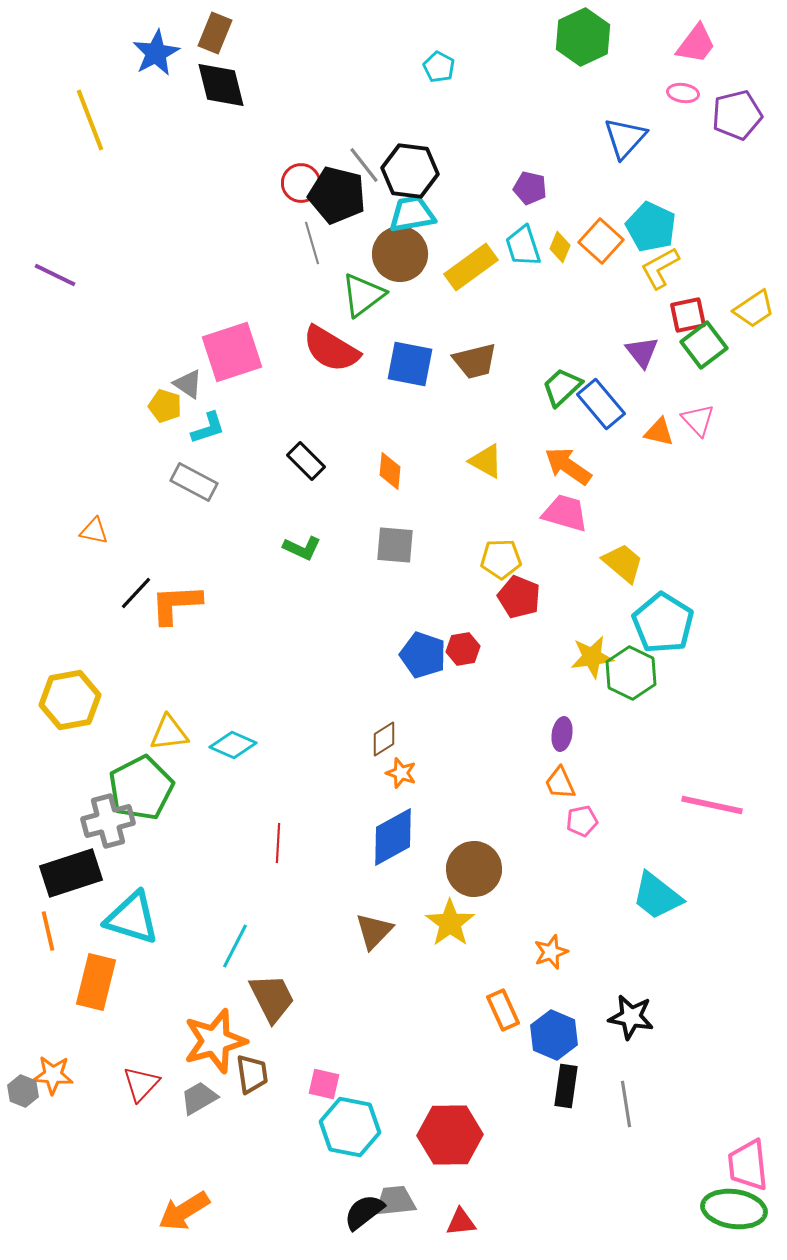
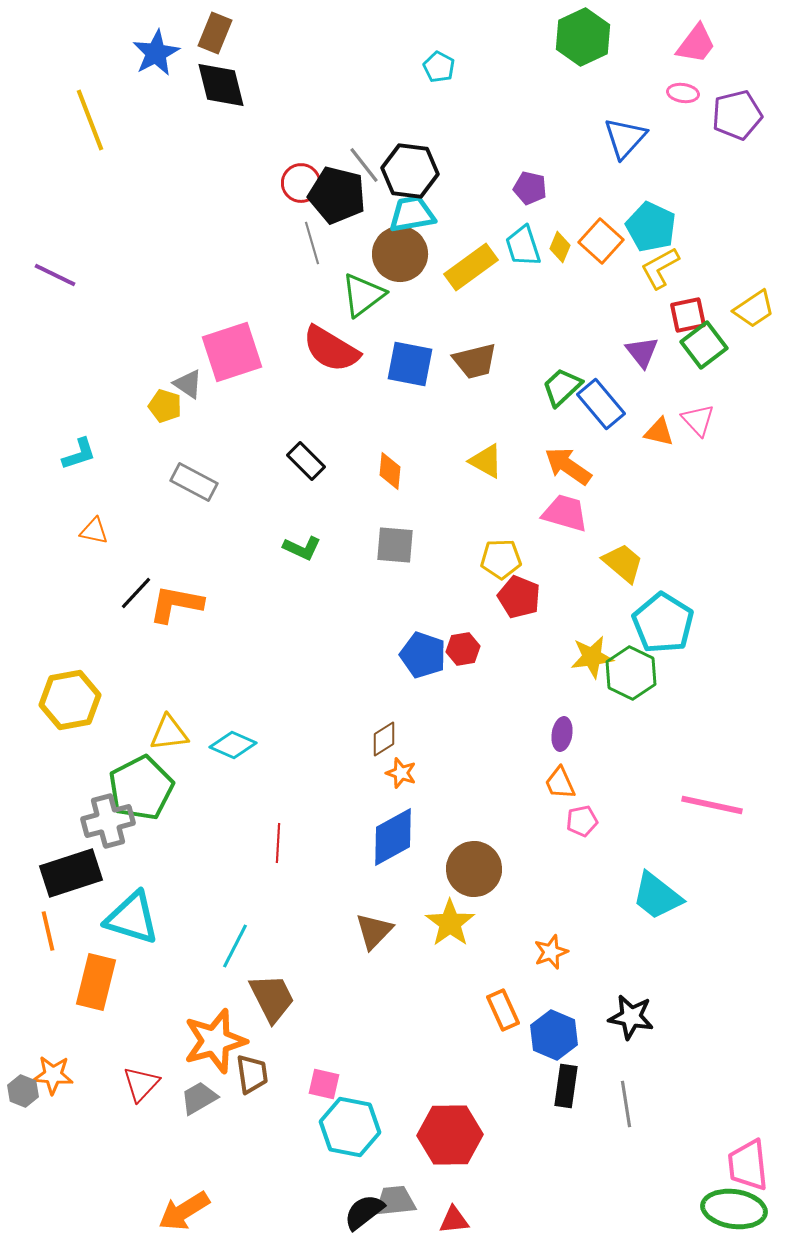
cyan L-shape at (208, 428): moved 129 px left, 26 px down
orange L-shape at (176, 604): rotated 14 degrees clockwise
red triangle at (461, 1222): moved 7 px left, 2 px up
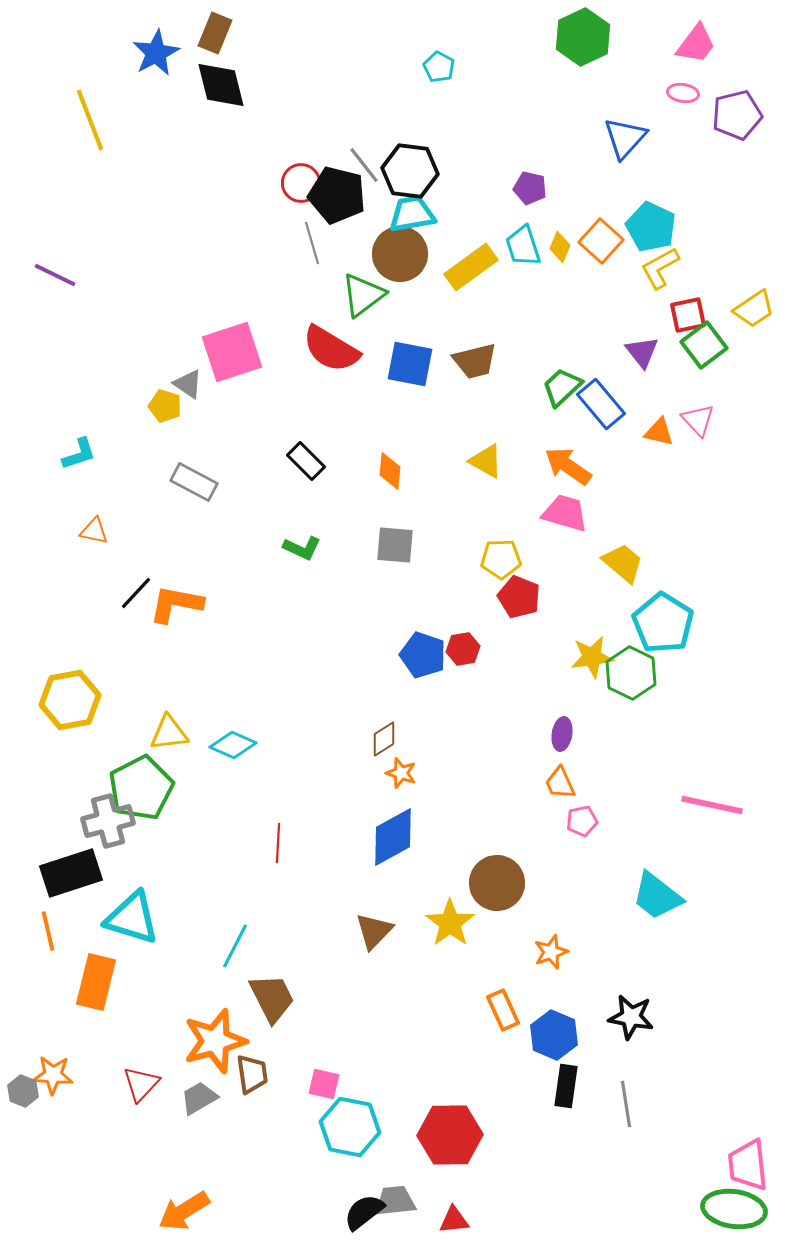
brown circle at (474, 869): moved 23 px right, 14 px down
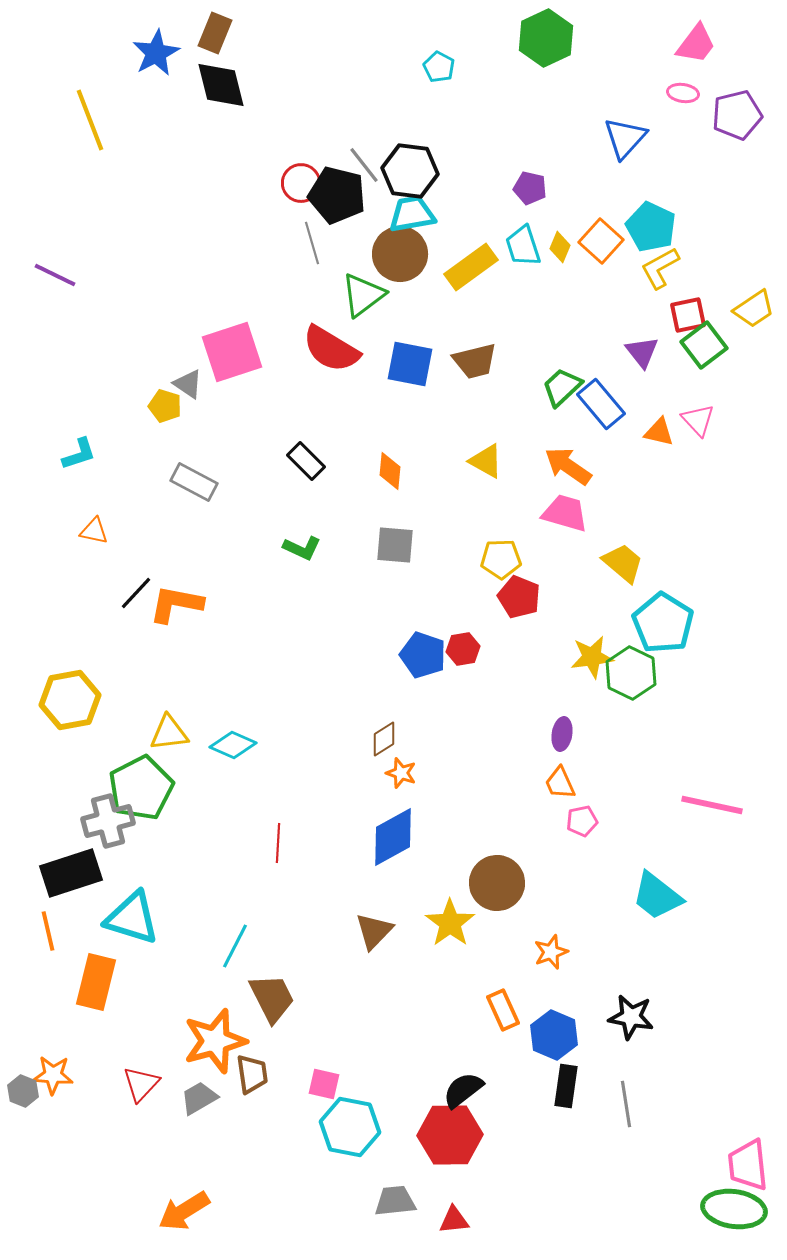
green hexagon at (583, 37): moved 37 px left, 1 px down
black semicircle at (364, 1212): moved 99 px right, 122 px up
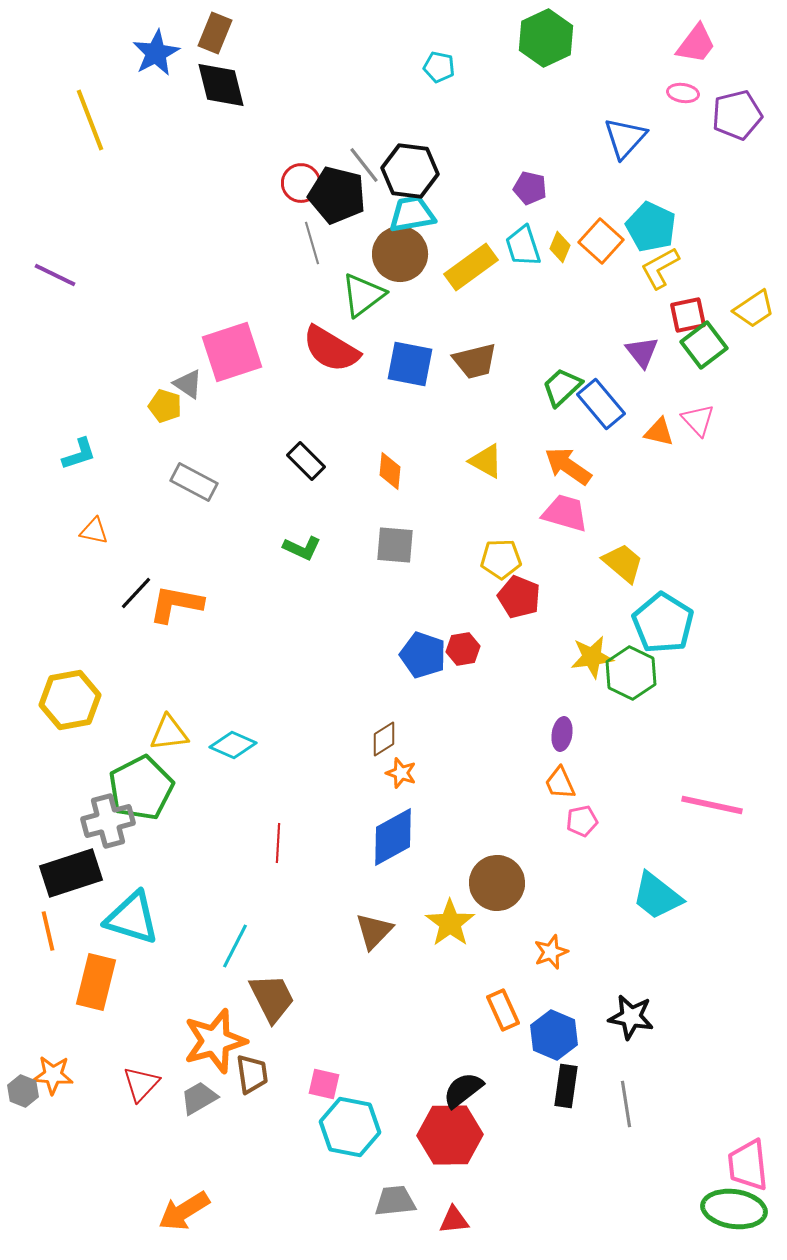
cyan pentagon at (439, 67): rotated 16 degrees counterclockwise
